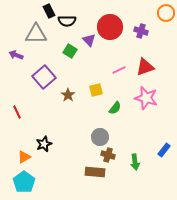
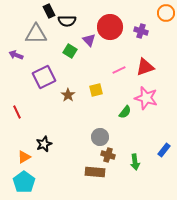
purple square: rotated 15 degrees clockwise
green semicircle: moved 10 px right, 4 px down
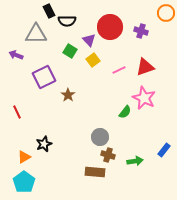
yellow square: moved 3 px left, 30 px up; rotated 24 degrees counterclockwise
pink star: moved 2 px left; rotated 10 degrees clockwise
green arrow: moved 1 px up; rotated 91 degrees counterclockwise
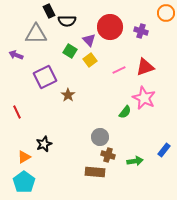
yellow square: moved 3 px left
purple square: moved 1 px right
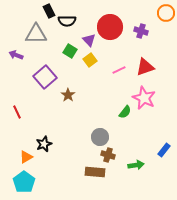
purple square: rotated 15 degrees counterclockwise
orange triangle: moved 2 px right
green arrow: moved 1 px right, 4 px down
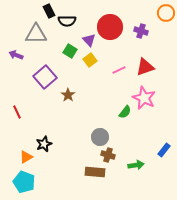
cyan pentagon: rotated 15 degrees counterclockwise
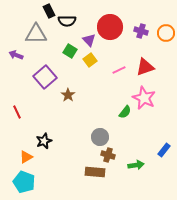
orange circle: moved 20 px down
black star: moved 3 px up
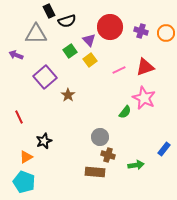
black semicircle: rotated 18 degrees counterclockwise
green square: rotated 24 degrees clockwise
red line: moved 2 px right, 5 px down
blue rectangle: moved 1 px up
